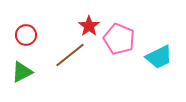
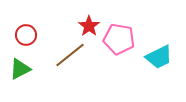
pink pentagon: rotated 12 degrees counterclockwise
green triangle: moved 2 px left, 3 px up
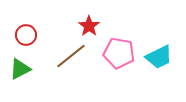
pink pentagon: moved 14 px down
brown line: moved 1 px right, 1 px down
